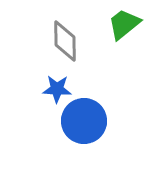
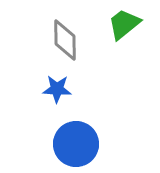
gray diamond: moved 1 px up
blue circle: moved 8 px left, 23 px down
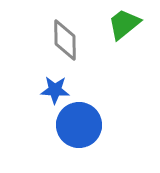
blue star: moved 2 px left, 1 px down
blue circle: moved 3 px right, 19 px up
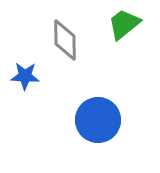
blue star: moved 30 px left, 14 px up
blue circle: moved 19 px right, 5 px up
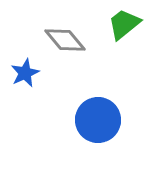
gray diamond: rotated 39 degrees counterclockwise
blue star: moved 3 px up; rotated 28 degrees counterclockwise
